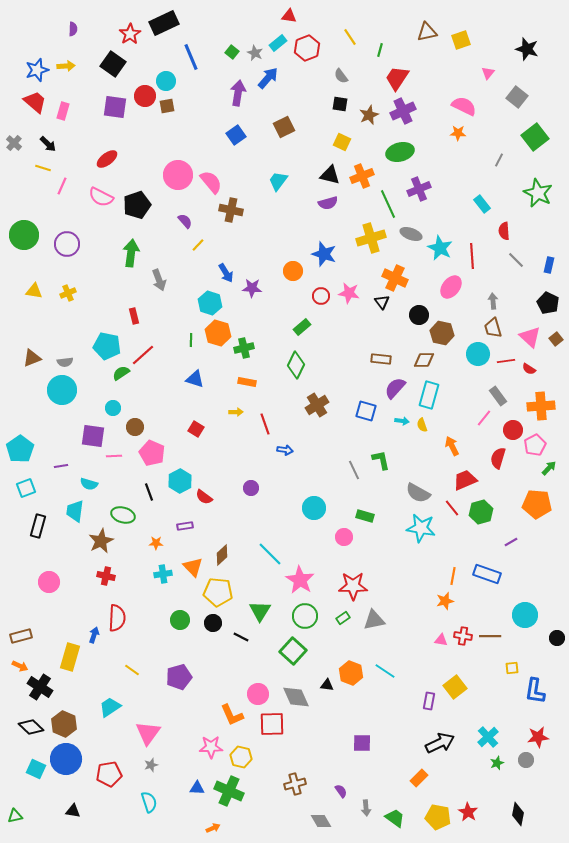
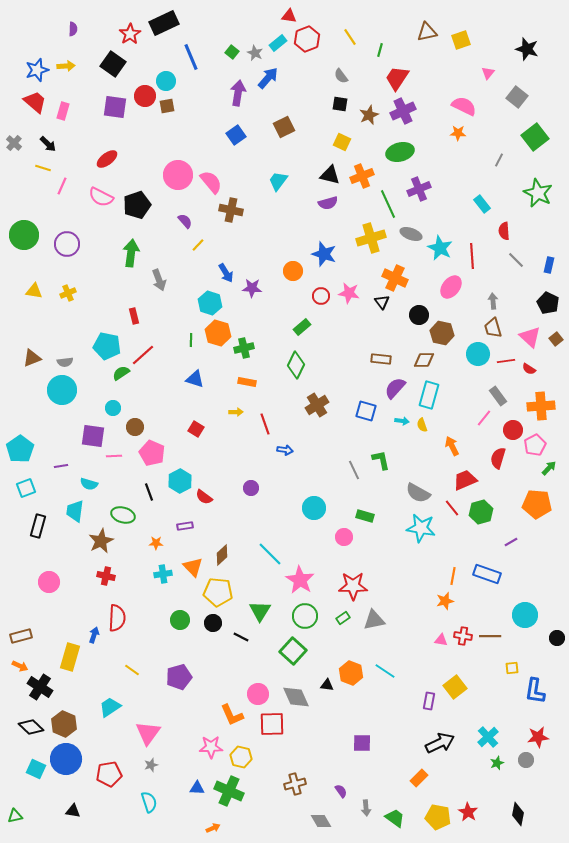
red hexagon at (307, 48): moved 9 px up
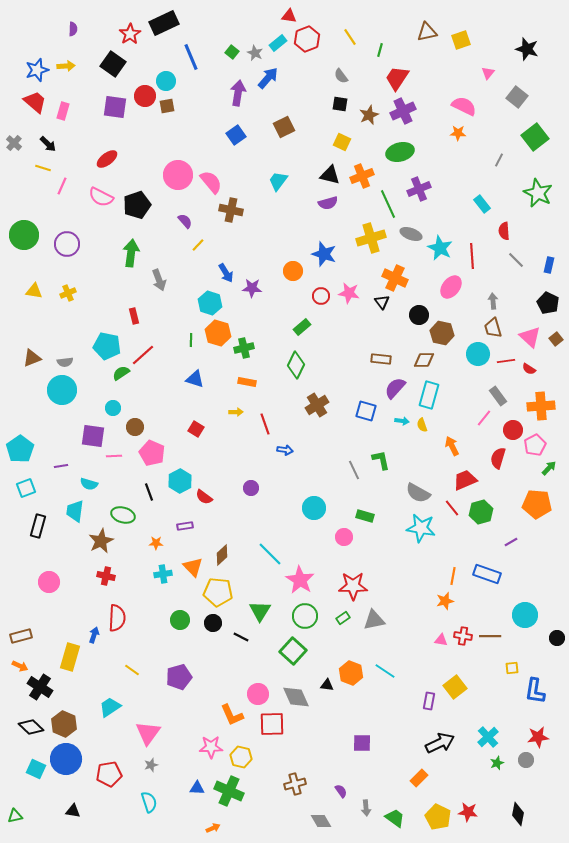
red star at (468, 812): rotated 24 degrees counterclockwise
yellow pentagon at (438, 817): rotated 15 degrees clockwise
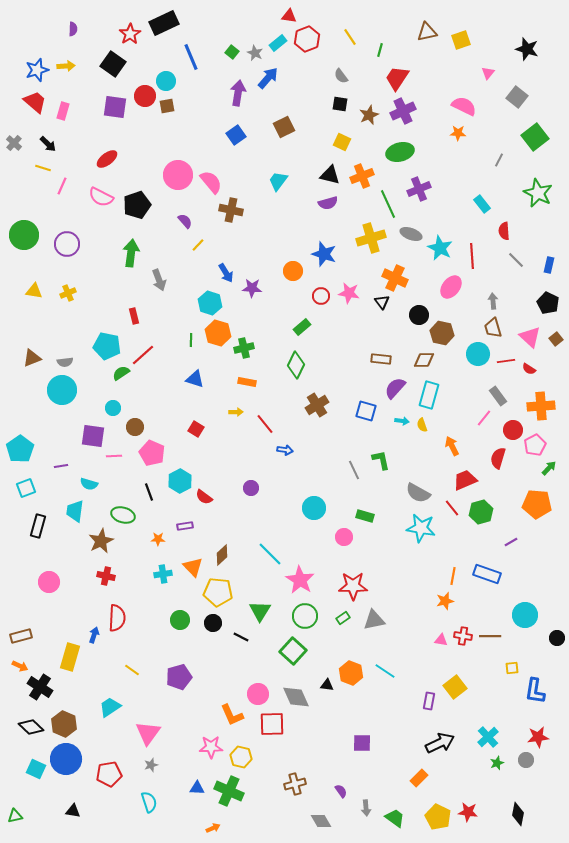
red line at (265, 424): rotated 20 degrees counterclockwise
orange star at (156, 543): moved 2 px right, 4 px up
